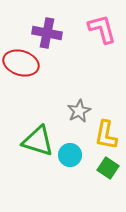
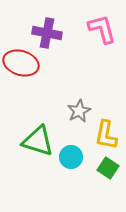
cyan circle: moved 1 px right, 2 px down
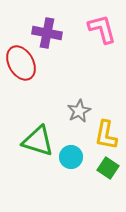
red ellipse: rotated 44 degrees clockwise
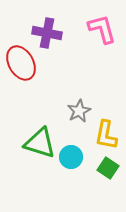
green triangle: moved 2 px right, 2 px down
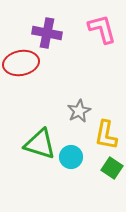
red ellipse: rotated 72 degrees counterclockwise
green triangle: moved 1 px down
green square: moved 4 px right
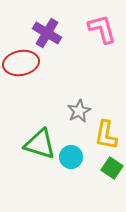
purple cross: rotated 20 degrees clockwise
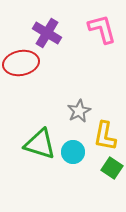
yellow L-shape: moved 1 px left, 1 px down
cyan circle: moved 2 px right, 5 px up
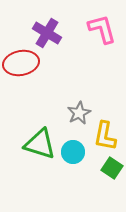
gray star: moved 2 px down
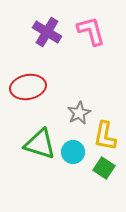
pink L-shape: moved 11 px left, 2 px down
purple cross: moved 1 px up
red ellipse: moved 7 px right, 24 px down
green square: moved 8 px left
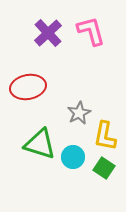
purple cross: moved 1 px right, 1 px down; rotated 16 degrees clockwise
cyan circle: moved 5 px down
